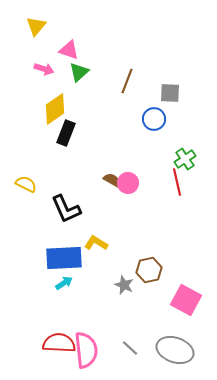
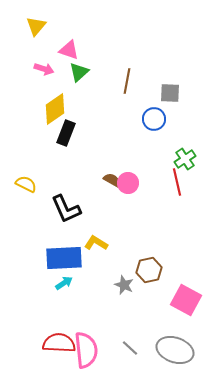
brown line: rotated 10 degrees counterclockwise
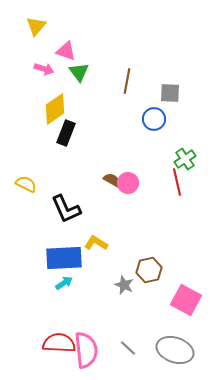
pink triangle: moved 3 px left, 1 px down
green triangle: rotated 25 degrees counterclockwise
gray line: moved 2 px left
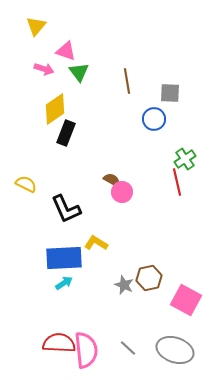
brown line: rotated 20 degrees counterclockwise
pink circle: moved 6 px left, 9 px down
brown hexagon: moved 8 px down
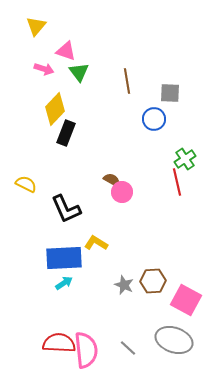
yellow diamond: rotated 12 degrees counterclockwise
brown hexagon: moved 4 px right, 3 px down; rotated 10 degrees clockwise
gray ellipse: moved 1 px left, 10 px up
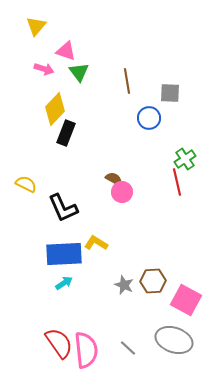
blue circle: moved 5 px left, 1 px up
brown semicircle: moved 2 px right, 1 px up
black L-shape: moved 3 px left, 1 px up
blue rectangle: moved 4 px up
red semicircle: rotated 52 degrees clockwise
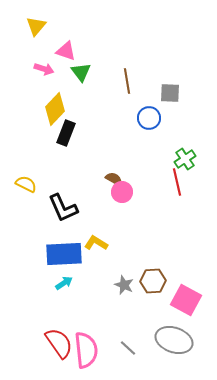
green triangle: moved 2 px right
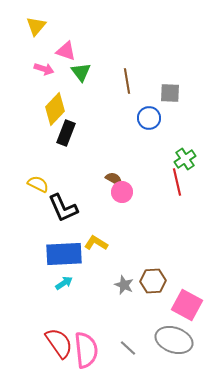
yellow semicircle: moved 12 px right
pink square: moved 1 px right, 5 px down
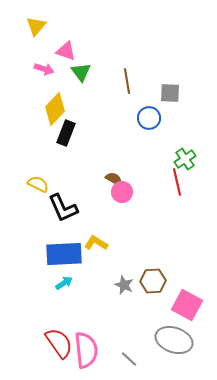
gray line: moved 1 px right, 11 px down
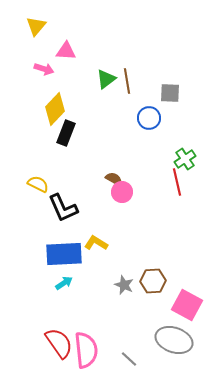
pink triangle: rotated 15 degrees counterclockwise
green triangle: moved 25 px right, 7 px down; rotated 30 degrees clockwise
